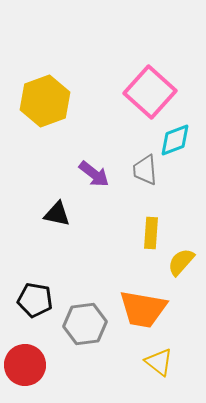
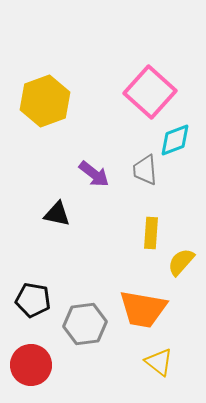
black pentagon: moved 2 px left
red circle: moved 6 px right
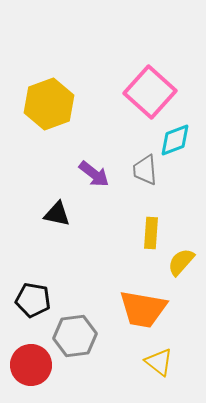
yellow hexagon: moved 4 px right, 3 px down
gray hexagon: moved 10 px left, 12 px down
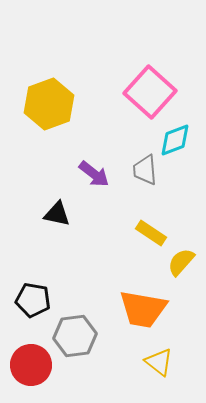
yellow rectangle: rotated 60 degrees counterclockwise
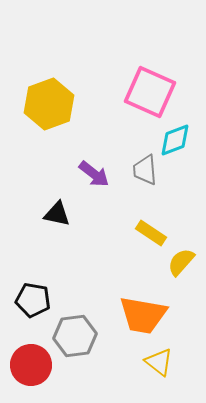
pink square: rotated 18 degrees counterclockwise
orange trapezoid: moved 6 px down
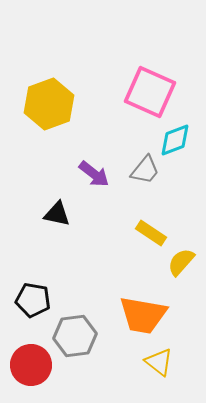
gray trapezoid: rotated 136 degrees counterclockwise
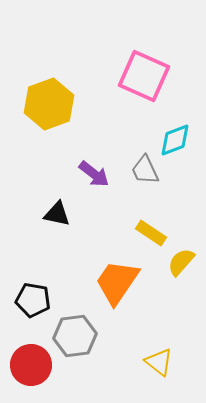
pink square: moved 6 px left, 16 px up
gray trapezoid: rotated 116 degrees clockwise
orange trapezoid: moved 26 px left, 33 px up; rotated 114 degrees clockwise
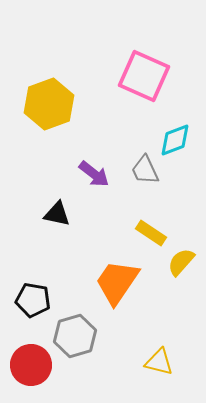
gray hexagon: rotated 9 degrees counterclockwise
yellow triangle: rotated 24 degrees counterclockwise
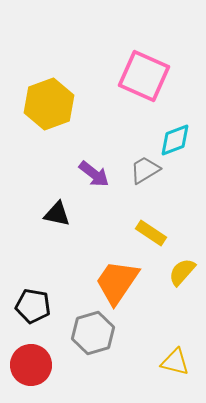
gray trapezoid: rotated 84 degrees clockwise
yellow semicircle: moved 1 px right, 10 px down
black pentagon: moved 6 px down
gray hexagon: moved 18 px right, 3 px up
yellow triangle: moved 16 px right
